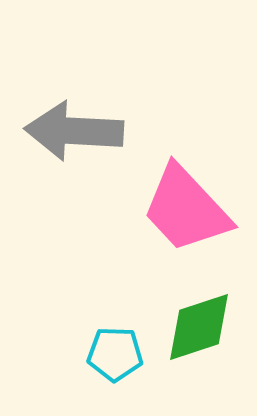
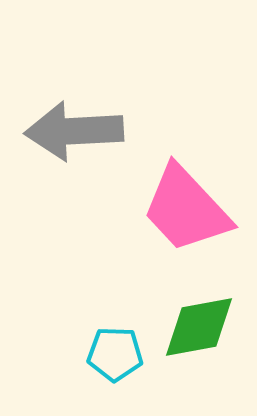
gray arrow: rotated 6 degrees counterclockwise
green diamond: rotated 8 degrees clockwise
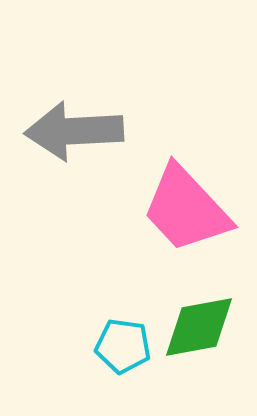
cyan pentagon: moved 8 px right, 8 px up; rotated 6 degrees clockwise
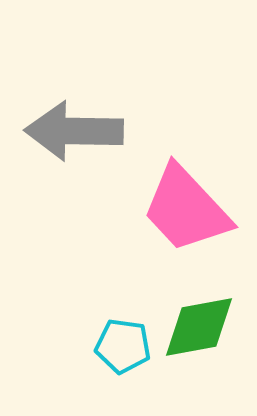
gray arrow: rotated 4 degrees clockwise
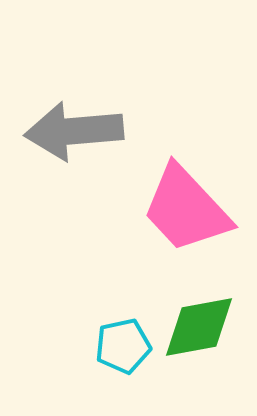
gray arrow: rotated 6 degrees counterclockwise
cyan pentagon: rotated 20 degrees counterclockwise
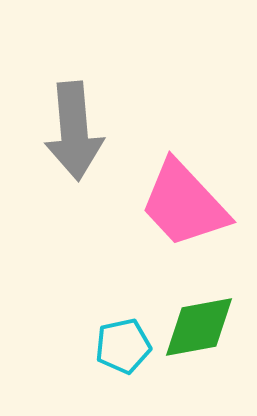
gray arrow: rotated 90 degrees counterclockwise
pink trapezoid: moved 2 px left, 5 px up
